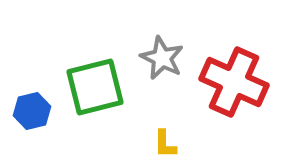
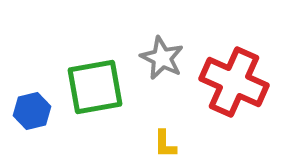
green square: rotated 4 degrees clockwise
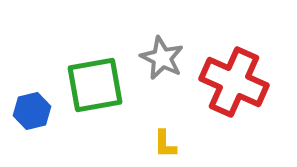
green square: moved 2 px up
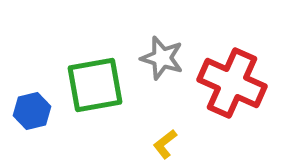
gray star: rotated 9 degrees counterclockwise
red cross: moved 2 px left, 1 px down
yellow L-shape: rotated 52 degrees clockwise
